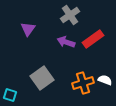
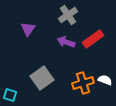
gray cross: moved 2 px left
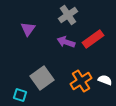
orange cross: moved 2 px left, 2 px up; rotated 15 degrees counterclockwise
cyan square: moved 10 px right
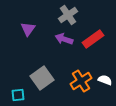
purple arrow: moved 2 px left, 3 px up
cyan square: moved 2 px left; rotated 24 degrees counterclockwise
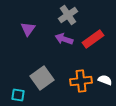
orange cross: rotated 25 degrees clockwise
cyan square: rotated 16 degrees clockwise
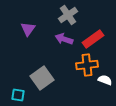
orange cross: moved 6 px right, 16 px up
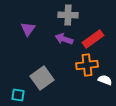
gray cross: rotated 36 degrees clockwise
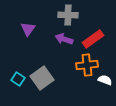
cyan square: moved 16 px up; rotated 24 degrees clockwise
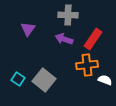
red rectangle: rotated 20 degrees counterclockwise
gray square: moved 2 px right, 2 px down; rotated 15 degrees counterclockwise
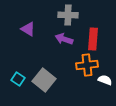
purple triangle: rotated 35 degrees counterclockwise
red rectangle: rotated 30 degrees counterclockwise
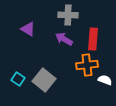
purple arrow: rotated 12 degrees clockwise
